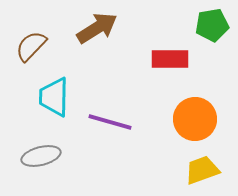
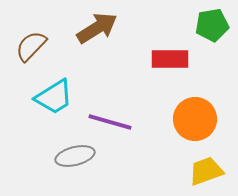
cyan trapezoid: rotated 123 degrees counterclockwise
gray ellipse: moved 34 px right
yellow trapezoid: moved 4 px right, 1 px down
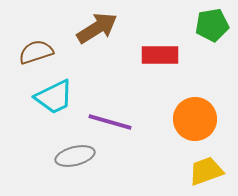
brown semicircle: moved 5 px right, 6 px down; rotated 28 degrees clockwise
red rectangle: moved 10 px left, 4 px up
cyan trapezoid: rotated 6 degrees clockwise
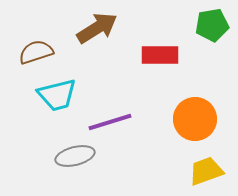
cyan trapezoid: moved 3 px right, 2 px up; rotated 12 degrees clockwise
purple line: rotated 33 degrees counterclockwise
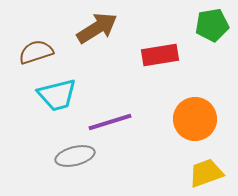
red rectangle: rotated 9 degrees counterclockwise
yellow trapezoid: moved 2 px down
